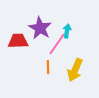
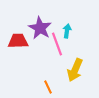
pink line: rotated 55 degrees counterclockwise
orange line: moved 20 px down; rotated 24 degrees counterclockwise
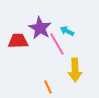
cyan arrow: rotated 72 degrees counterclockwise
pink line: rotated 10 degrees counterclockwise
yellow arrow: rotated 25 degrees counterclockwise
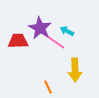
pink line: moved 3 px left, 3 px up; rotated 25 degrees counterclockwise
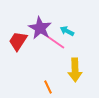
red trapezoid: rotated 55 degrees counterclockwise
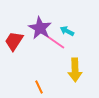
red trapezoid: moved 4 px left
orange line: moved 9 px left
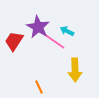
purple star: moved 2 px left, 1 px up
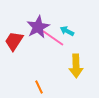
purple star: rotated 15 degrees clockwise
pink line: moved 1 px left, 3 px up
yellow arrow: moved 1 px right, 4 px up
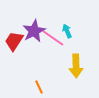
purple star: moved 4 px left, 4 px down
cyan arrow: rotated 40 degrees clockwise
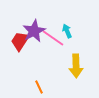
red trapezoid: moved 6 px right
